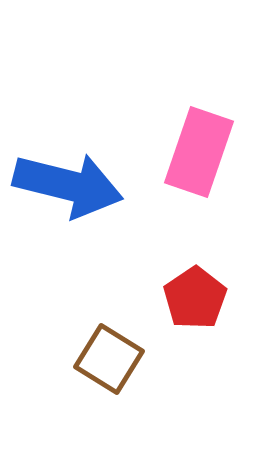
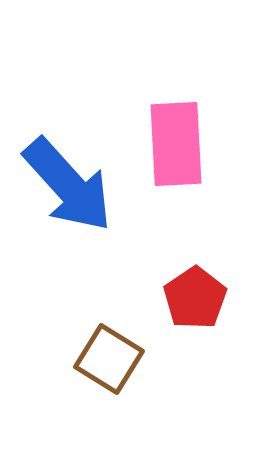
pink rectangle: moved 23 px left, 8 px up; rotated 22 degrees counterclockwise
blue arrow: rotated 34 degrees clockwise
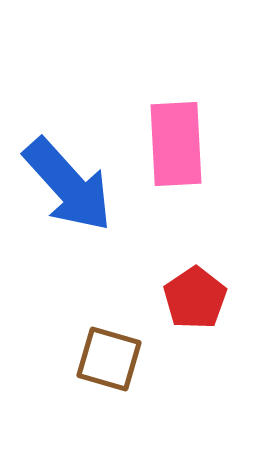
brown square: rotated 16 degrees counterclockwise
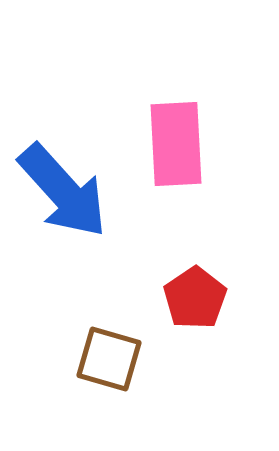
blue arrow: moved 5 px left, 6 px down
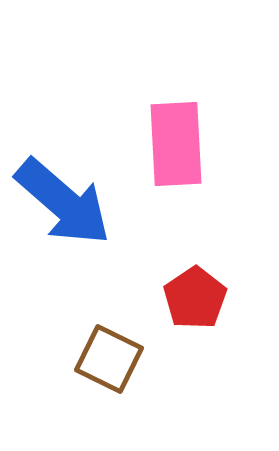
blue arrow: moved 11 px down; rotated 7 degrees counterclockwise
brown square: rotated 10 degrees clockwise
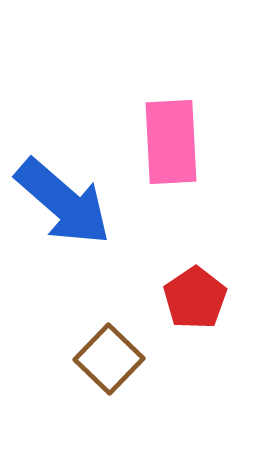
pink rectangle: moved 5 px left, 2 px up
brown square: rotated 18 degrees clockwise
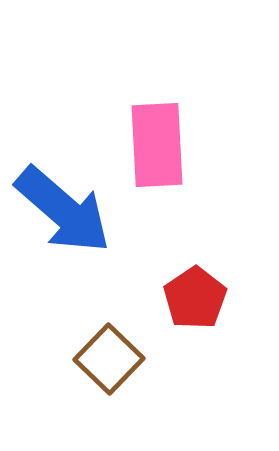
pink rectangle: moved 14 px left, 3 px down
blue arrow: moved 8 px down
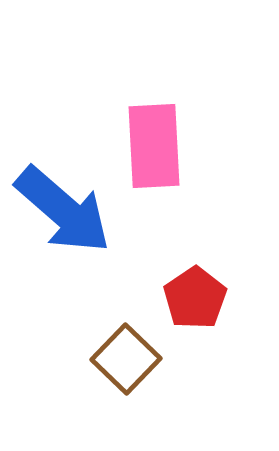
pink rectangle: moved 3 px left, 1 px down
brown square: moved 17 px right
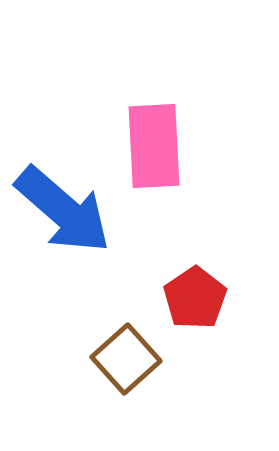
brown square: rotated 4 degrees clockwise
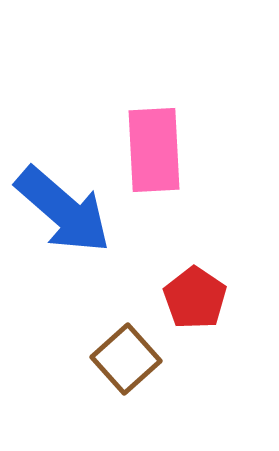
pink rectangle: moved 4 px down
red pentagon: rotated 4 degrees counterclockwise
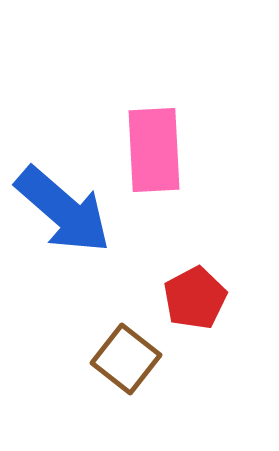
red pentagon: rotated 10 degrees clockwise
brown square: rotated 10 degrees counterclockwise
